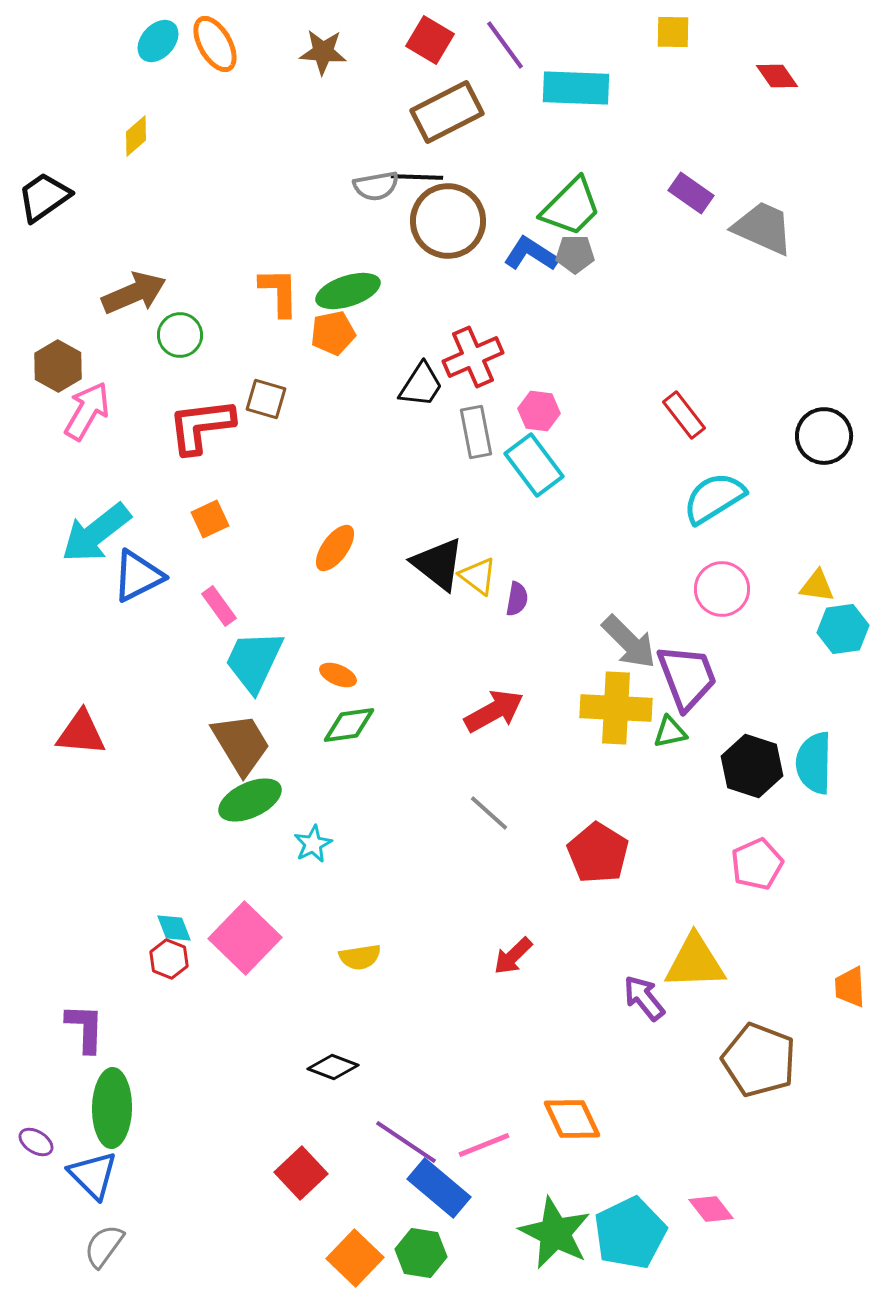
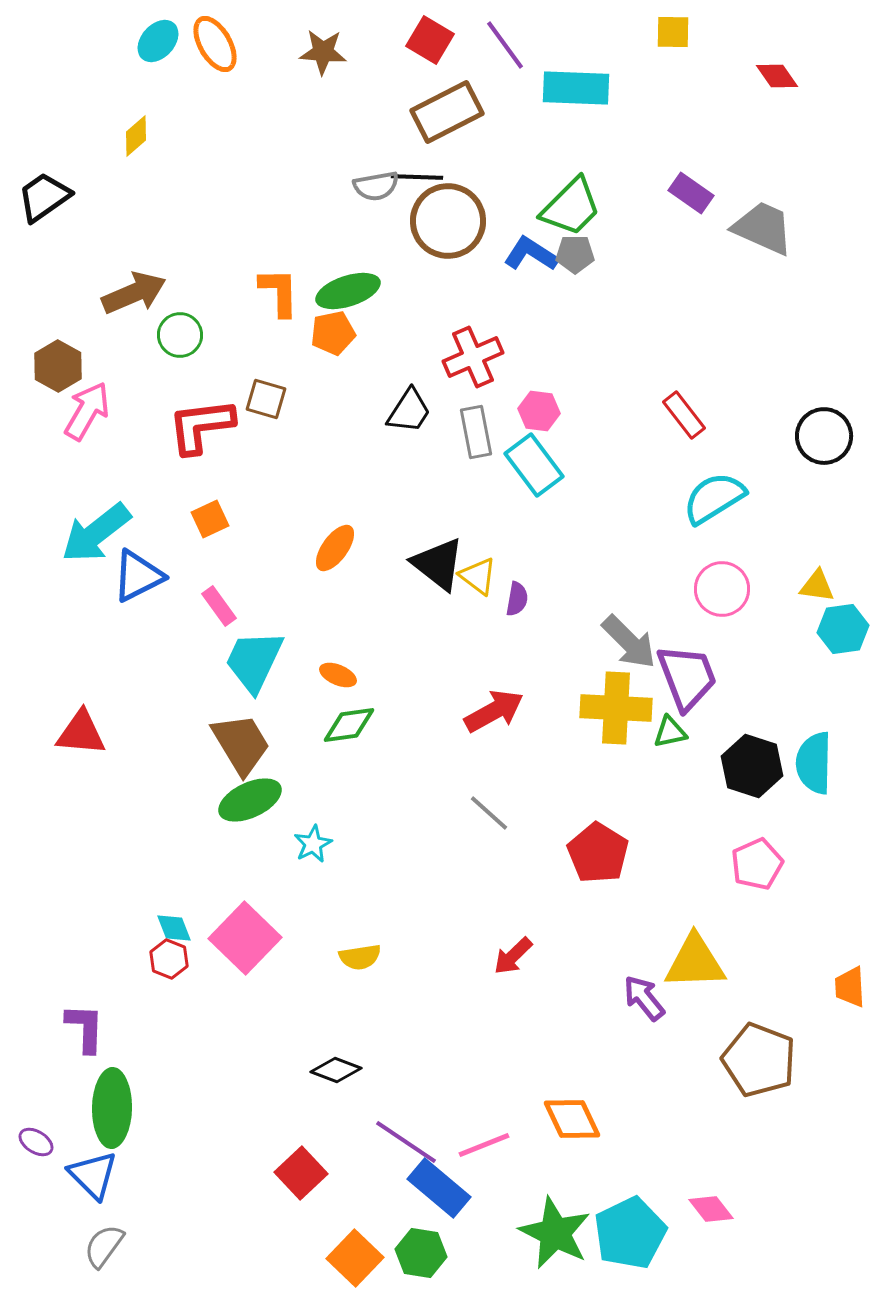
black trapezoid at (421, 385): moved 12 px left, 26 px down
black diamond at (333, 1067): moved 3 px right, 3 px down
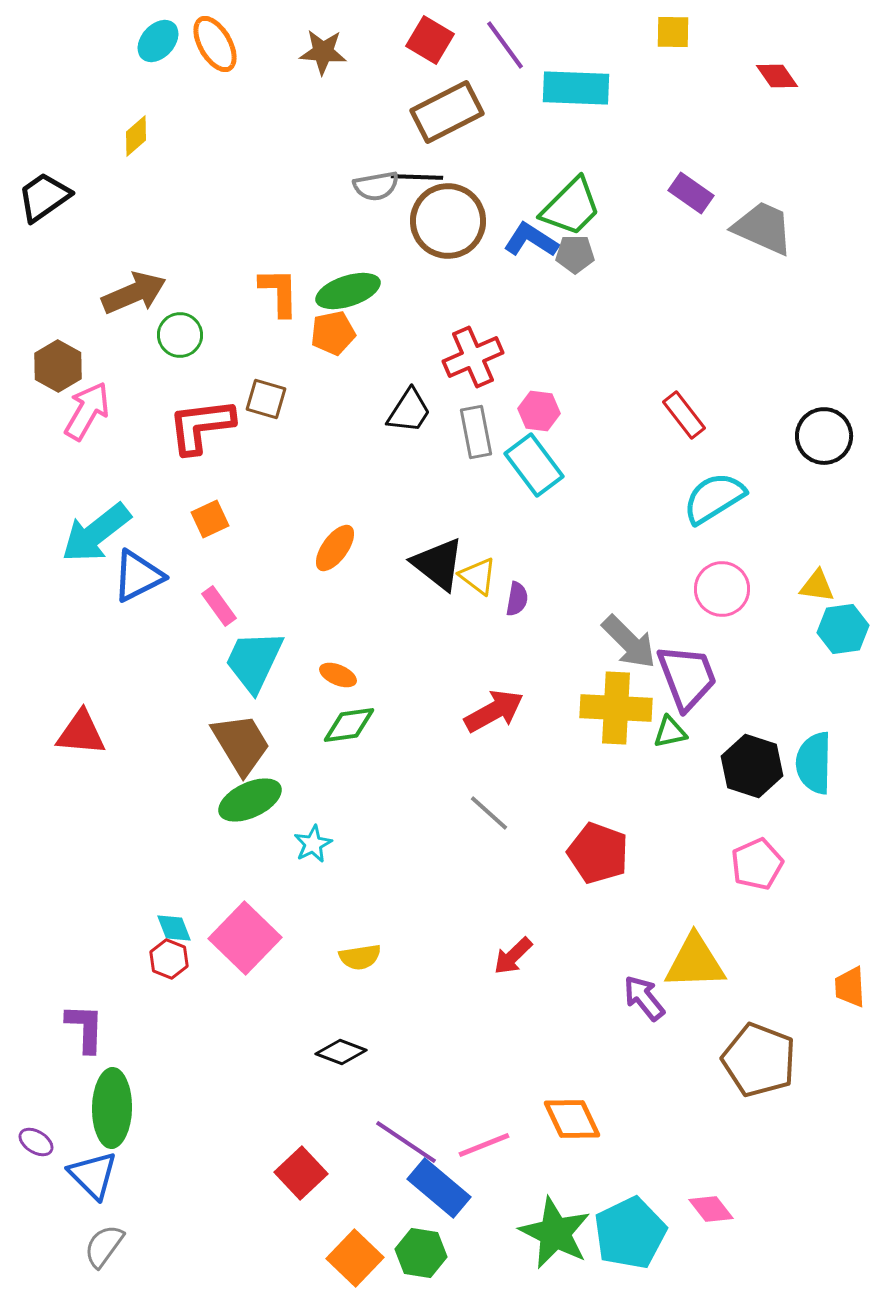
blue L-shape at (531, 254): moved 14 px up
red pentagon at (598, 853): rotated 12 degrees counterclockwise
black diamond at (336, 1070): moved 5 px right, 18 px up
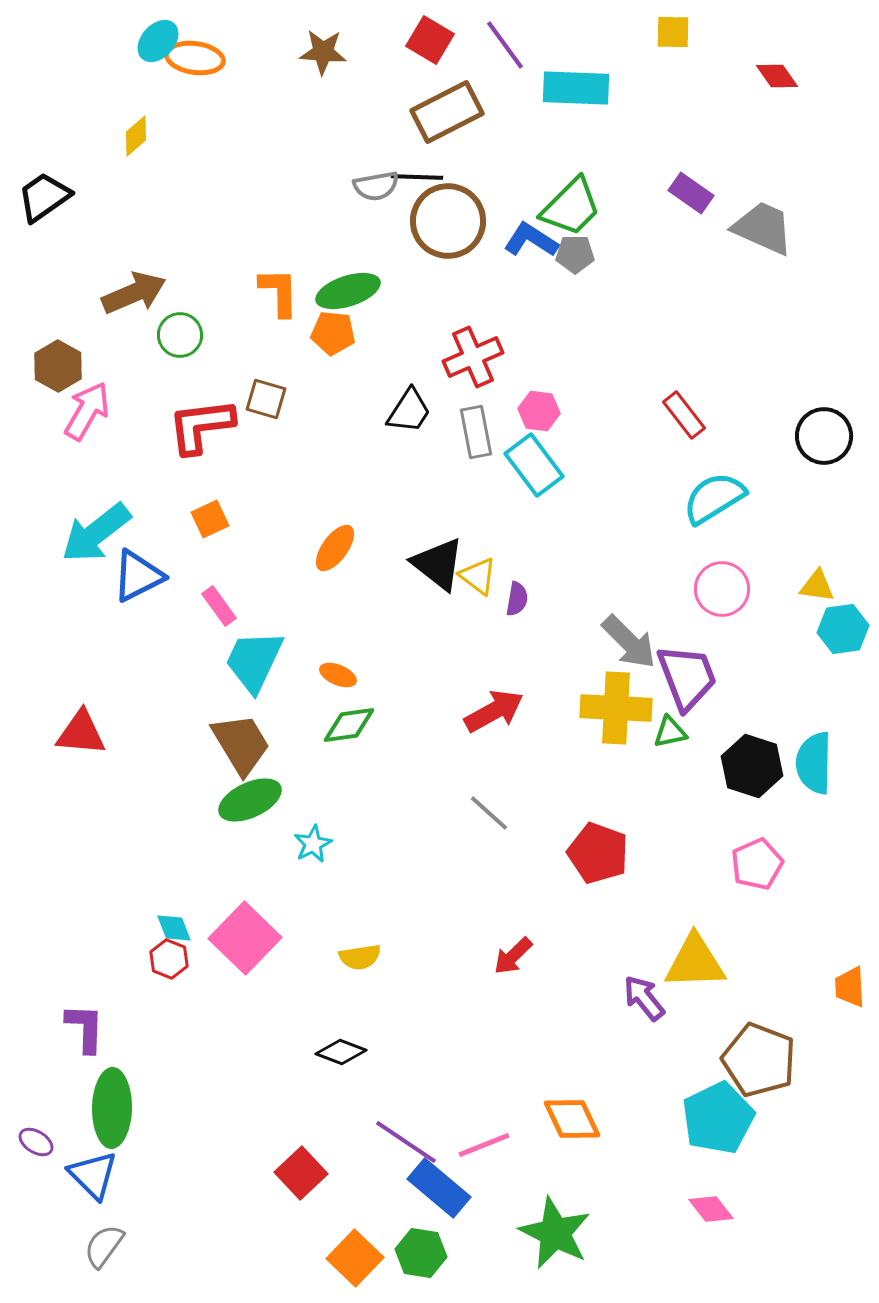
orange ellipse at (215, 44): moved 20 px left, 14 px down; rotated 52 degrees counterclockwise
orange pentagon at (333, 333): rotated 18 degrees clockwise
cyan pentagon at (630, 1233): moved 88 px right, 115 px up
